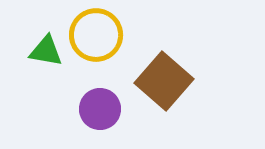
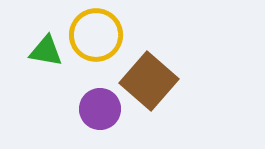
brown square: moved 15 px left
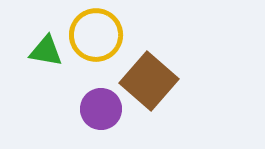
purple circle: moved 1 px right
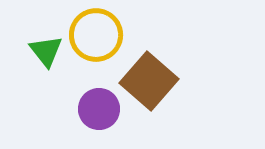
green triangle: rotated 42 degrees clockwise
purple circle: moved 2 px left
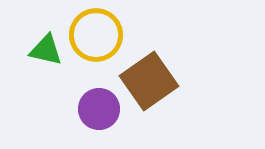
green triangle: moved 1 px up; rotated 39 degrees counterclockwise
brown square: rotated 14 degrees clockwise
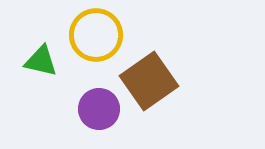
green triangle: moved 5 px left, 11 px down
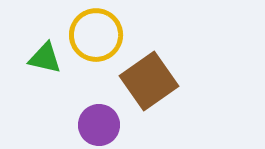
green triangle: moved 4 px right, 3 px up
purple circle: moved 16 px down
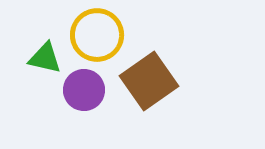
yellow circle: moved 1 px right
purple circle: moved 15 px left, 35 px up
